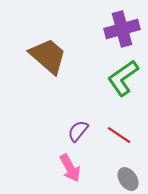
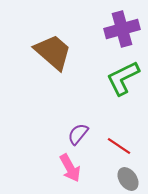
brown trapezoid: moved 5 px right, 4 px up
green L-shape: rotated 9 degrees clockwise
purple semicircle: moved 3 px down
red line: moved 11 px down
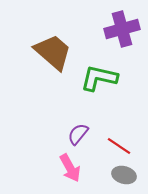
green L-shape: moved 24 px left; rotated 39 degrees clockwise
gray ellipse: moved 4 px left, 4 px up; rotated 40 degrees counterclockwise
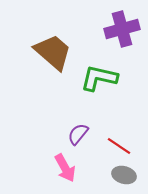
pink arrow: moved 5 px left
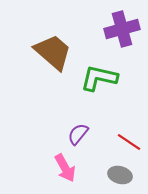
red line: moved 10 px right, 4 px up
gray ellipse: moved 4 px left
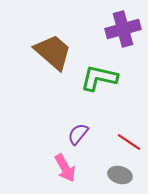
purple cross: moved 1 px right
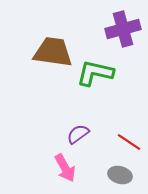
brown trapezoid: rotated 33 degrees counterclockwise
green L-shape: moved 4 px left, 5 px up
purple semicircle: rotated 15 degrees clockwise
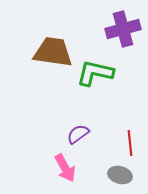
red line: moved 1 px right, 1 px down; rotated 50 degrees clockwise
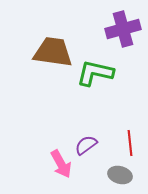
purple semicircle: moved 8 px right, 11 px down
pink arrow: moved 4 px left, 4 px up
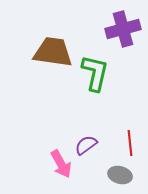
green L-shape: rotated 90 degrees clockwise
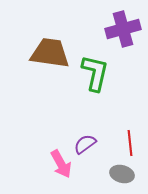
brown trapezoid: moved 3 px left, 1 px down
purple semicircle: moved 1 px left, 1 px up
gray ellipse: moved 2 px right, 1 px up
